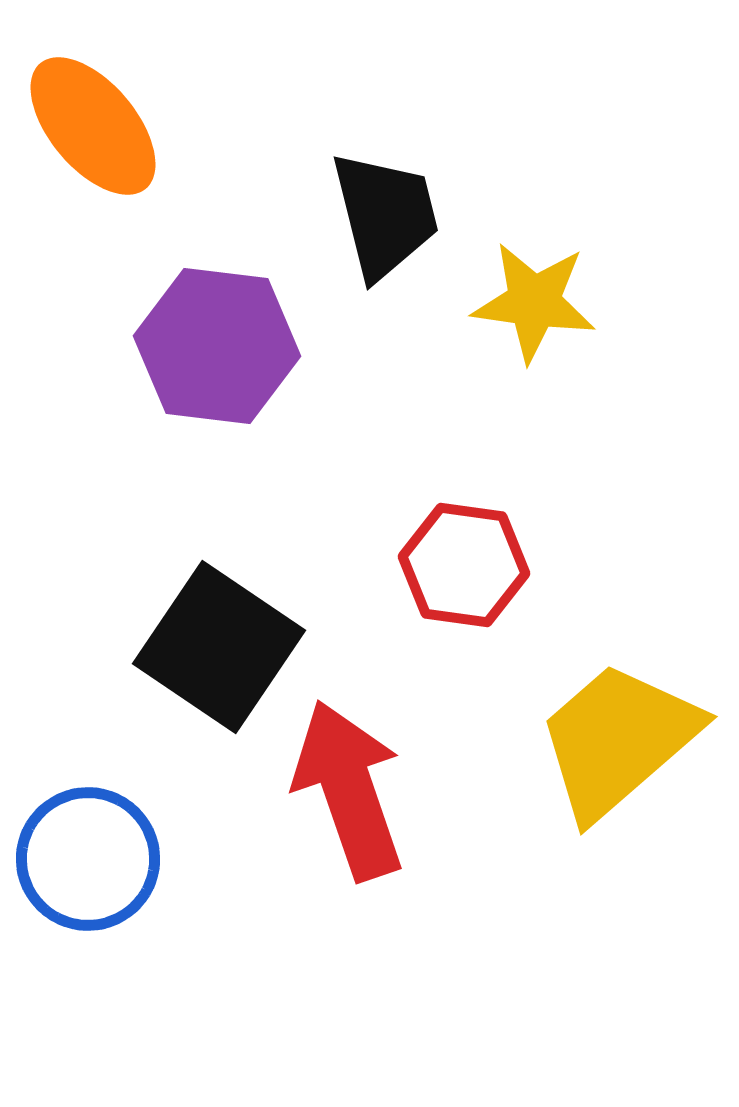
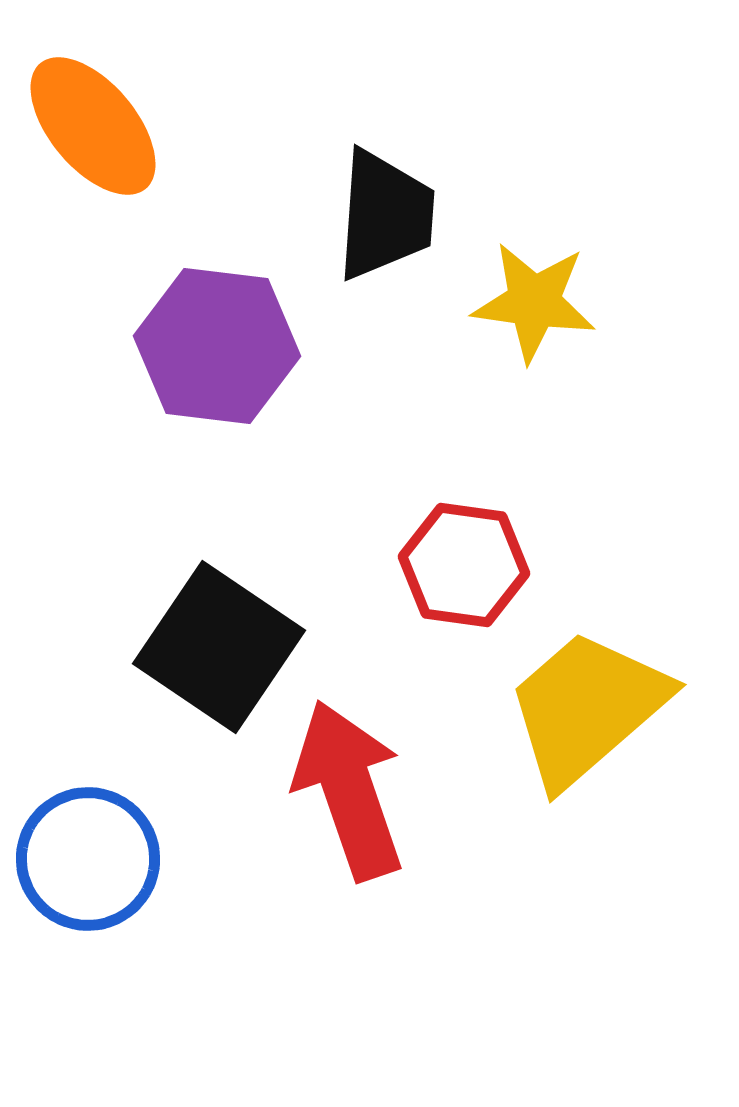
black trapezoid: rotated 18 degrees clockwise
yellow trapezoid: moved 31 px left, 32 px up
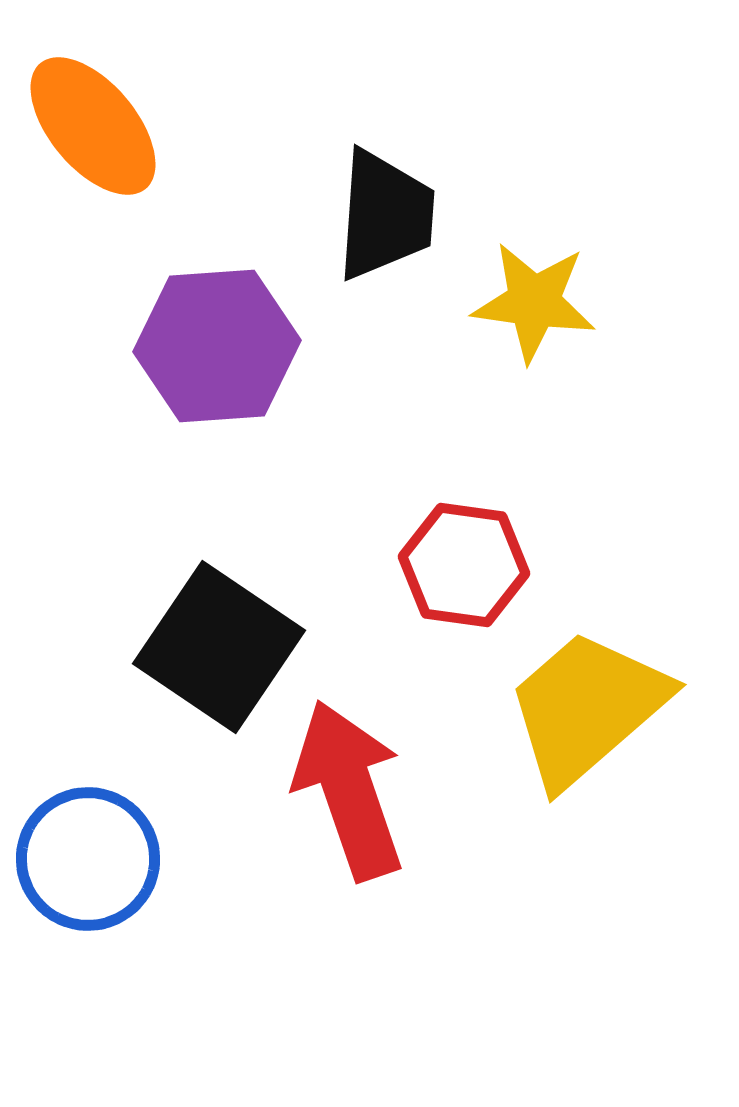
purple hexagon: rotated 11 degrees counterclockwise
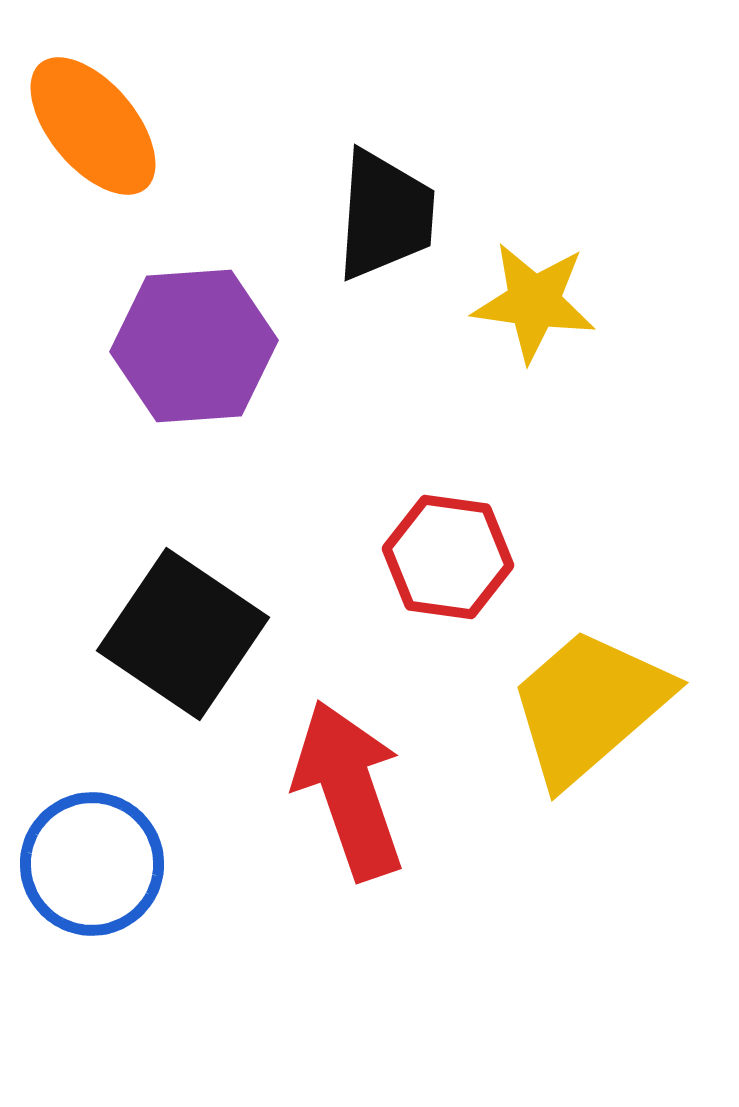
purple hexagon: moved 23 px left
red hexagon: moved 16 px left, 8 px up
black square: moved 36 px left, 13 px up
yellow trapezoid: moved 2 px right, 2 px up
blue circle: moved 4 px right, 5 px down
